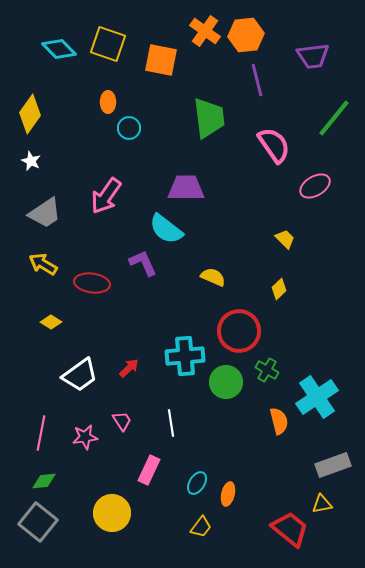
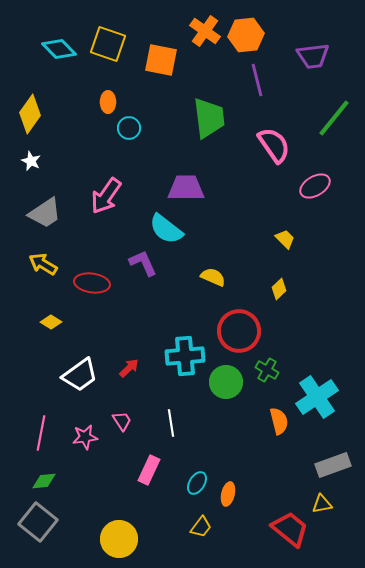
yellow circle at (112, 513): moved 7 px right, 26 px down
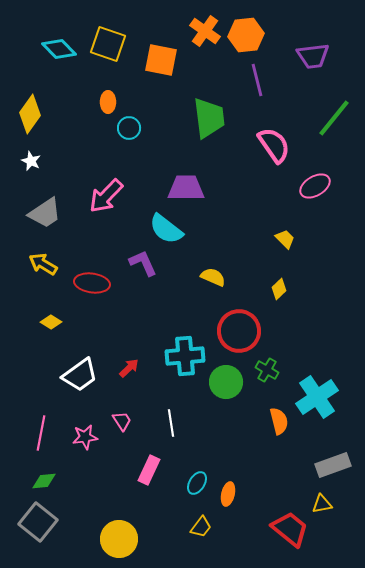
pink arrow at (106, 196): rotated 9 degrees clockwise
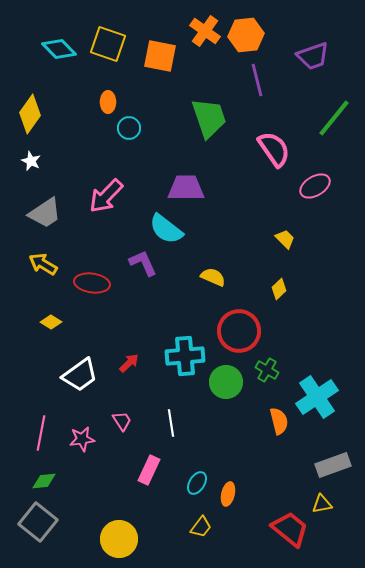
purple trapezoid at (313, 56): rotated 12 degrees counterclockwise
orange square at (161, 60): moved 1 px left, 4 px up
green trapezoid at (209, 118): rotated 12 degrees counterclockwise
pink semicircle at (274, 145): moved 4 px down
red arrow at (129, 368): moved 5 px up
pink star at (85, 437): moved 3 px left, 2 px down
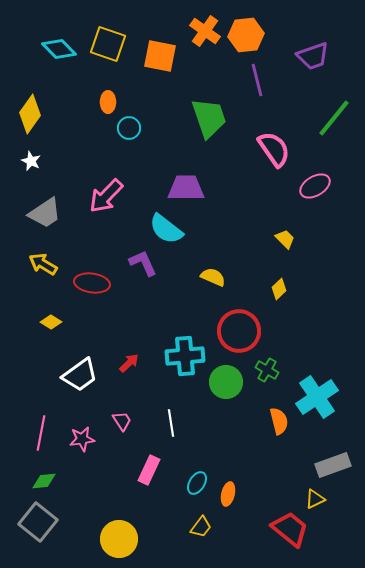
yellow triangle at (322, 504): moved 7 px left, 5 px up; rotated 15 degrees counterclockwise
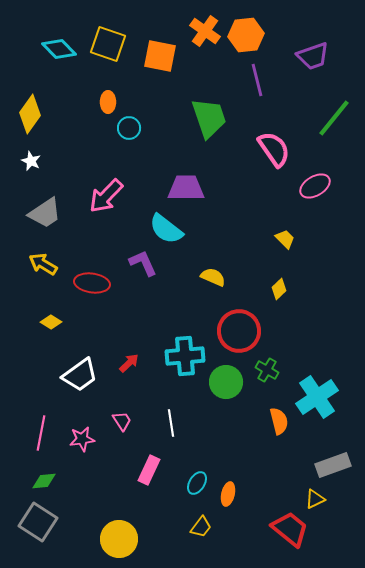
gray square at (38, 522): rotated 6 degrees counterclockwise
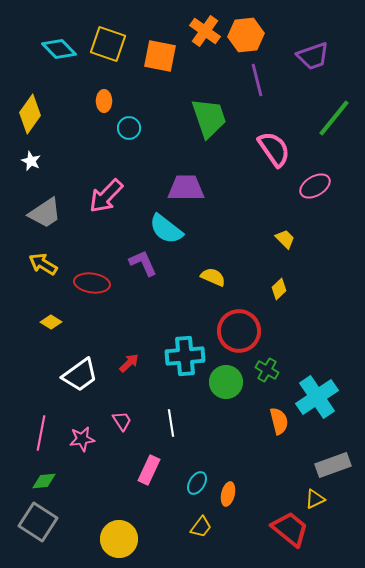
orange ellipse at (108, 102): moved 4 px left, 1 px up
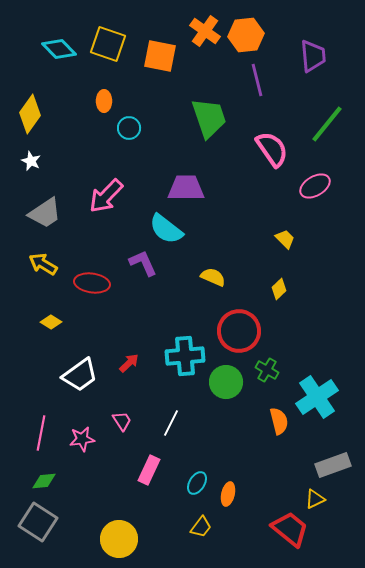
purple trapezoid at (313, 56): rotated 76 degrees counterclockwise
green line at (334, 118): moved 7 px left, 6 px down
pink semicircle at (274, 149): moved 2 px left
white line at (171, 423): rotated 36 degrees clockwise
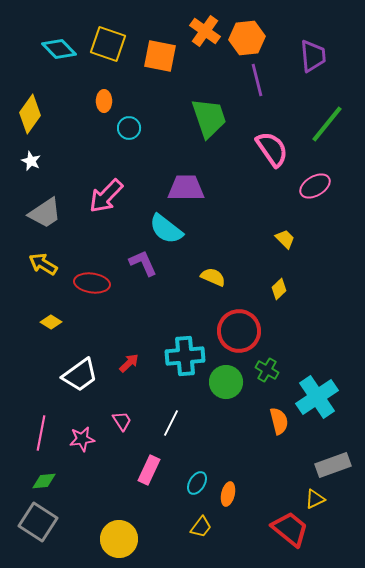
orange hexagon at (246, 35): moved 1 px right, 3 px down
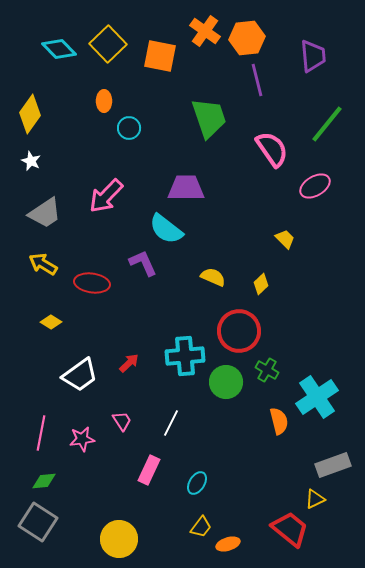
yellow square at (108, 44): rotated 27 degrees clockwise
yellow diamond at (279, 289): moved 18 px left, 5 px up
orange ellipse at (228, 494): moved 50 px down; rotated 60 degrees clockwise
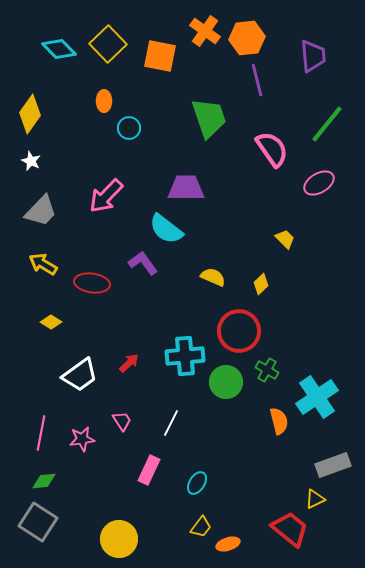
pink ellipse at (315, 186): moved 4 px right, 3 px up
gray trapezoid at (45, 213): moved 4 px left, 2 px up; rotated 12 degrees counterclockwise
purple L-shape at (143, 263): rotated 12 degrees counterclockwise
